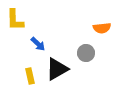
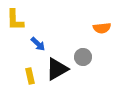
gray circle: moved 3 px left, 4 px down
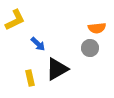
yellow L-shape: rotated 115 degrees counterclockwise
orange semicircle: moved 5 px left
gray circle: moved 7 px right, 9 px up
yellow rectangle: moved 2 px down
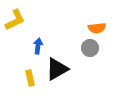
blue arrow: moved 2 px down; rotated 126 degrees counterclockwise
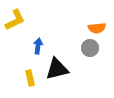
black triangle: rotated 15 degrees clockwise
